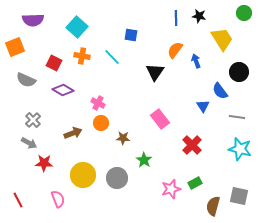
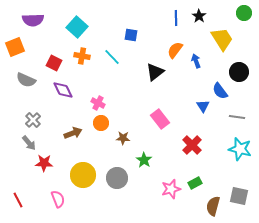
black star: rotated 24 degrees clockwise
black triangle: rotated 18 degrees clockwise
purple diamond: rotated 35 degrees clockwise
gray arrow: rotated 21 degrees clockwise
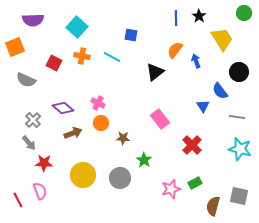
cyan line: rotated 18 degrees counterclockwise
purple diamond: moved 18 px down; rotated 25 degrees counterclockwise
gray circle: moved 3 px right
pink semicircle: moved 18 px left, 8 px up
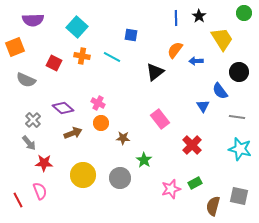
blue arrow: rotated 72 degrees counterclockwise
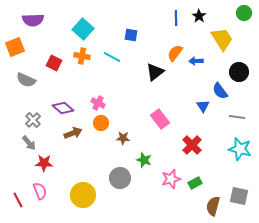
cyan square: moved 6 px right, 2 px down
orange semicircle: moved 3 px down
green star: rotated 14 degrees counterclockwise
yellow circle: moved 20 px down
pink star: moved 10 px up
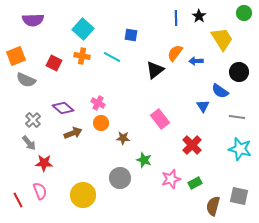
orange square: moved 1 px right, 9 px down
black triangle: moved 2 px up
blue semicircle: rotated 18 degrees counterclockwise
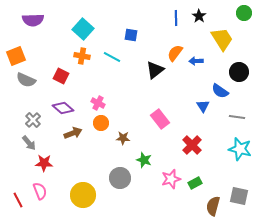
red square: moved 7 px right, 13 px down
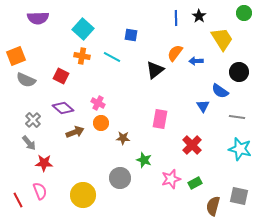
purple semicircle: moved 5 px right, 2 px up
pink rectangle: rotated 48 degrees clockwise
brown arrow: moved 2 px right, 1 px up
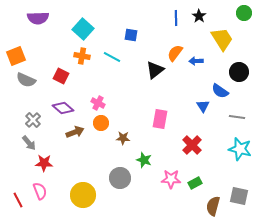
pink star: rotated 18 degrees clockwise
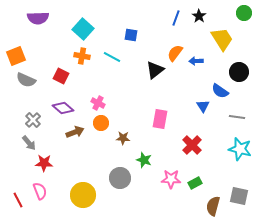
blue line: rotated 21 degrees clockwise
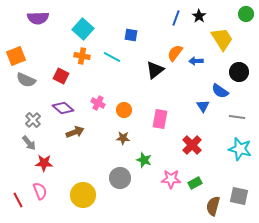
green circle: moved 2 px right, 1 px down
orange circle: moved 23 px right, 13 px up
